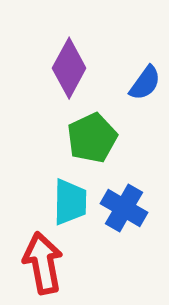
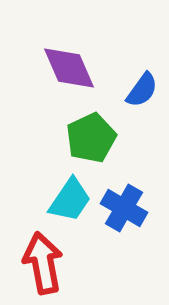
purple diamond: rotated 52 degrees counterclockwise
blue semicircle: moved 3 px left, 7 px down
green pentagon: moved 1 px left
cyan trapezoid: moved 2 px up; rotated 33 degrees clockwise
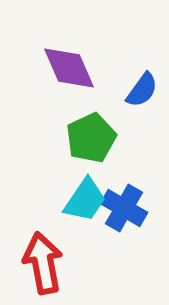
cyan trapezoid: moved 15 px right
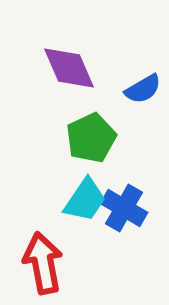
blue semicircle: moved 1 px right, 1 px up; rotated 24 degrees clockwise
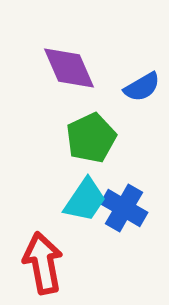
blue semicircle: moved 1 px left, 2 px up
